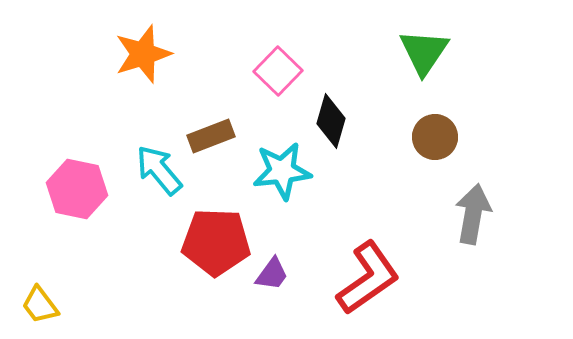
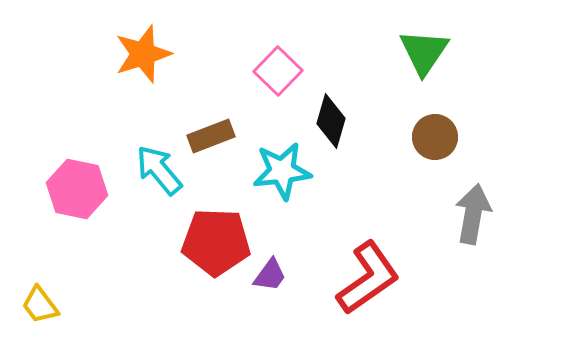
purple trapezoid: moved 2 px left, 1 px down
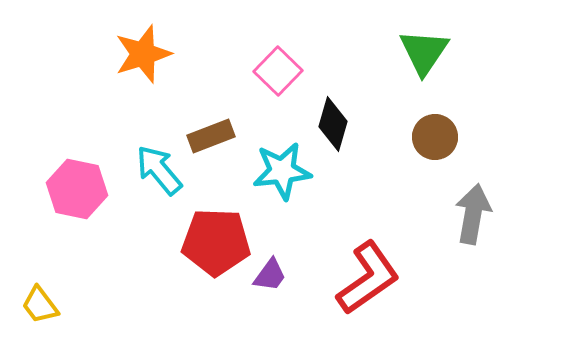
black diamond: moved 2 px right, 3 px down
